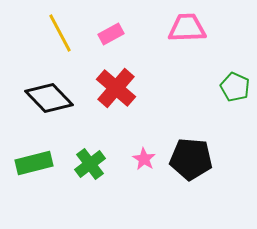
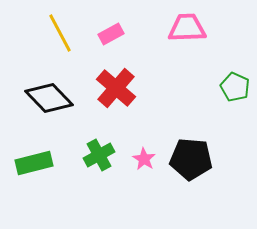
green cross: moved 9 px right, 9 px up; rotated 8 degrees clockwise
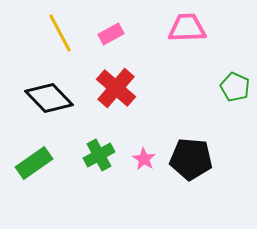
green rectangle: rotated 21 degrees counterclockwise
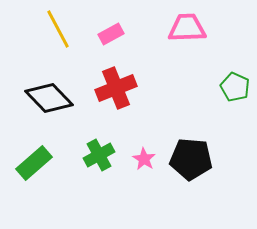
yellow line: moved 2 px left, 4 px up
red cross: rotated 27 degrees clockwise
green rectangle: rotated 6 degrees counterclockwise
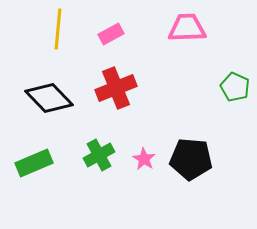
yellow line: rotated 33 degrees clockwise
green rectangle: rotated 18 degrees clockwise
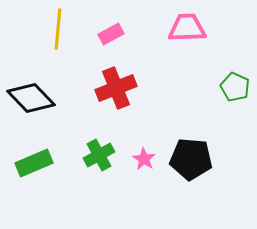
black diamond: moved 18 px left
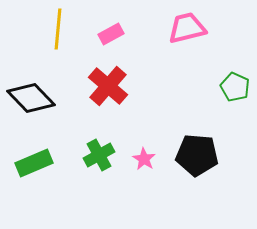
pink trapezoid: rotated 12 degrees counterclockwise
red cross: moved 8 px left, 2 px up; rotated 27 degrees counterclockwise
black pentagon: moved 6 px right, 4 px up
